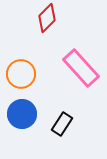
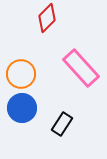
blue circle: moved 6 px up
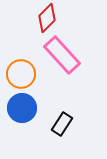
pink rectangle: moved 19 px left, 13 px up
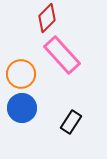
black rectangle: moved 9 px right, 2 px up
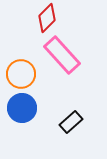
black rectangle: rotated 15 degrees clockwise
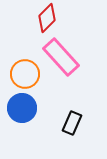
pink rectangle: moved 1 px left, 2 px down
orange circle: moved 4 px right
black rectangle: moved 1 px right, 1 px down; rotated 25 degrees counterclockwise
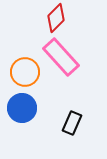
red diamond: moved 9 px right
orange circle: moved 2 px up
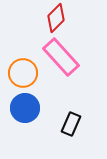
orange circle: moved 2 px left, 1 px down
blue circle: moved 3 px right
black rectangle: moved 1 px left, 1 px down
